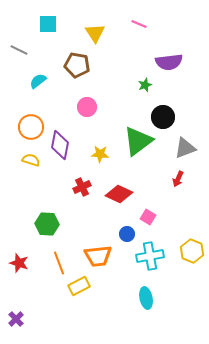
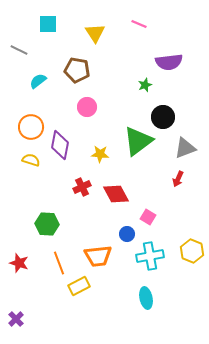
brown pentagon: moved 5 px down
red diamond: moved 3 px left; rotated 36 degrees clockwise
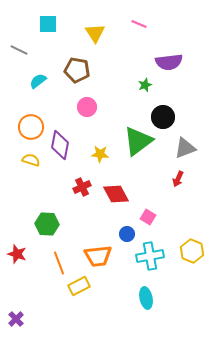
red star: moved 2 px left, 9 px up
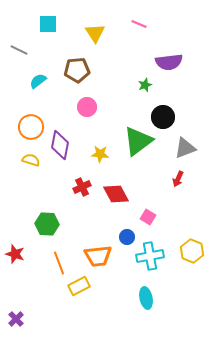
brown pentagon: rotated 15 degrees counterclockwise
blue circle: moved 3 px down
red star: moved 2 px left
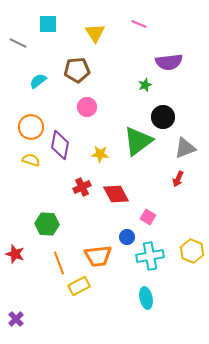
gray line: moved 1 px left, 7 px up
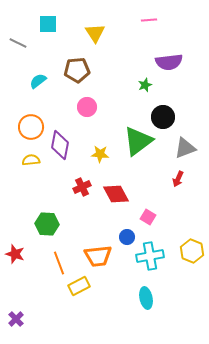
pink line: moved 10 px right, 4 px up; rotated 28 degrees counterclockwise
yellow semicircle: rotated 24 degrees counterclockwise
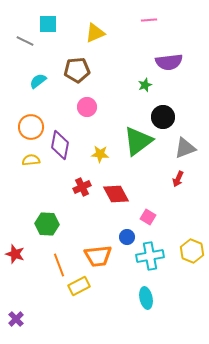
yellow triangle: rotated 40 degrees clockwise
gray line: moved 7 px right, 2 px up
orange line: moved 2 px down
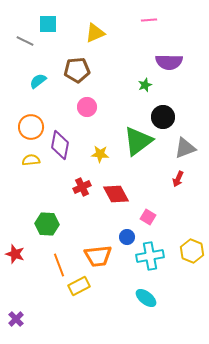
purple semicircle: rotated 8 degrees clockwise
cyan ellipse: rotated 40 degrees counterclockwise
